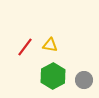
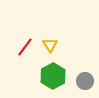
yellow triangle: rotated 49 degrees clockwise
gray circle: moved 1 px right, 1 px down
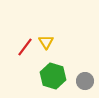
yellow triangle: moved 4 px left, 3 px up
green hexagon: rotated 15 degrees counterclockwise
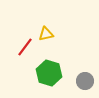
yellow triangle: moved 8 px up; rotated 49 degrees clockwise
green hexagon: moved 4 px left, 3 px up
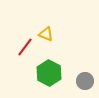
yellow triangle: rotated 35 degrees clockwise
green hexagon: rotated 10 degrees clockwise
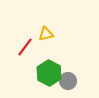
yellow triangle: rotated 35 degrees counterclockwise
gray circle: moved 17 px left
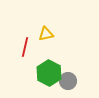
red line: rotated 24 degrees counterclockwise
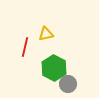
green hexagon: moved 5 px right, 5 px up
gray circle: moved 3 px down
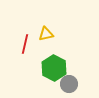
red line: moved 3 px up
gray circle: moved 1 px right
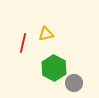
red line: moved 2 px left, 1 px up
gray circle: moved 5 px right, 1 px up
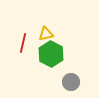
green hexagon: moved 3 px left, 14 px up
gray circle: moved 3 px left, 1 px up
